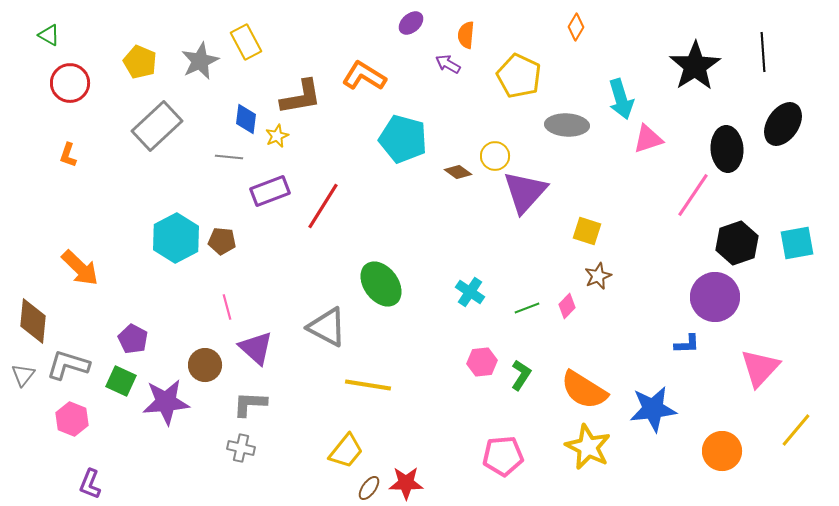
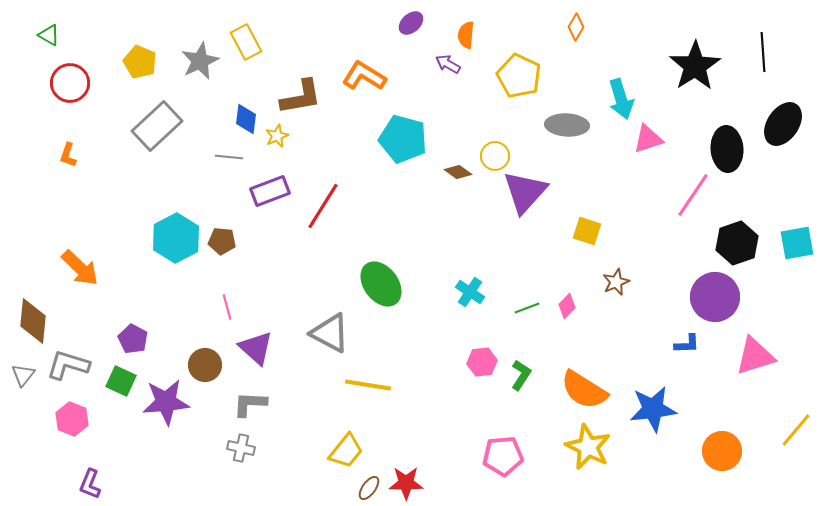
brown star at (598, 276): moved 18 px right, 6 px down
gray triangle at (327, 327): moved 3 px right, 6 px down
pink triangle at (760, 368): moved 5 px left, 12 px up; rotated 30 degrees clockwise
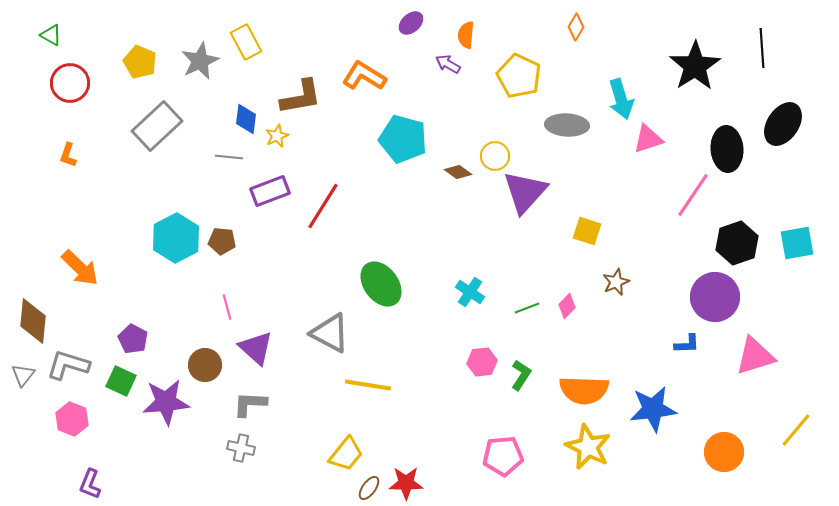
green triangle at (49, 35): moved 2 px right
black line at (763, 52): moved 1 px left, 4 px up
orange semicircle at (584, 390): rotated 30 degrees counterclockwise
yellow trapezoid at (346, 451): moved 3 px down
orange circle at (722, 451): moved 2 px right, 1 px down
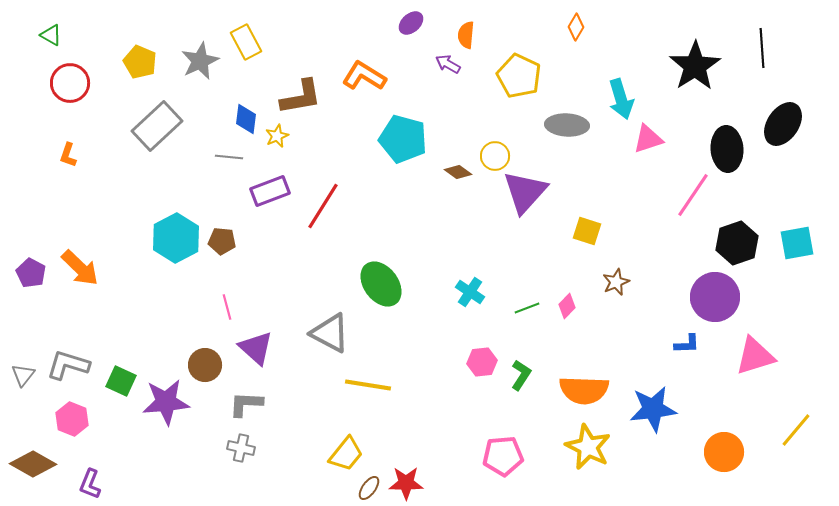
brown diamond at (33, 321): moved 143 px down; rotated 66 degrees counterclockwise
purple pentagon at (133, 339): moved 102 px left, 66 px up
gray L-shape at (250, 404): moved 4 px left
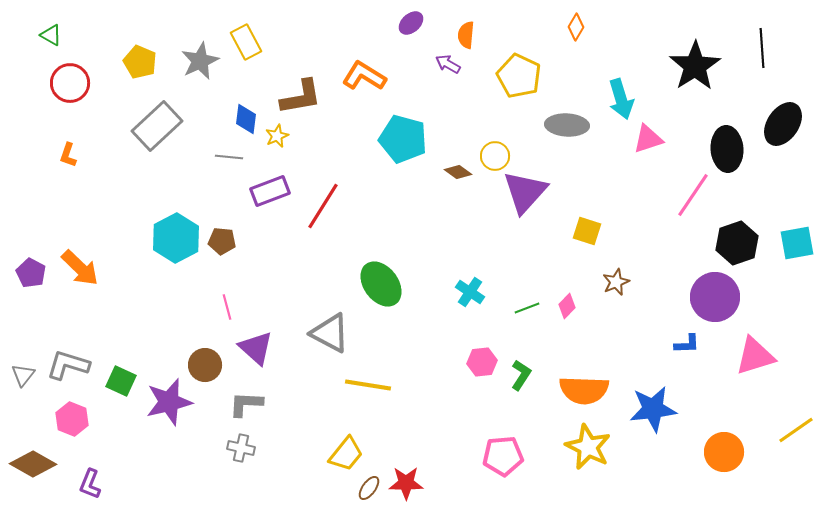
purple star at (166, 402): moved 3 px right; rotated 9 degrees counterclockwise
yellow line at (796, 430): rotated 15 degrees clockwise
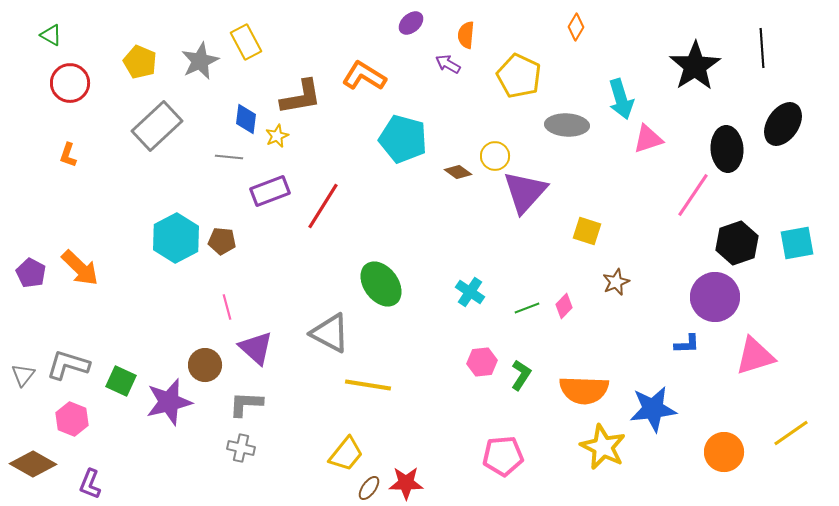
pink diamond at (567, 306): moved 3 px left
yellow line at (796, 430): moved 5 px left, 3 px down
yellow star at (588, 447): moved 15 px right
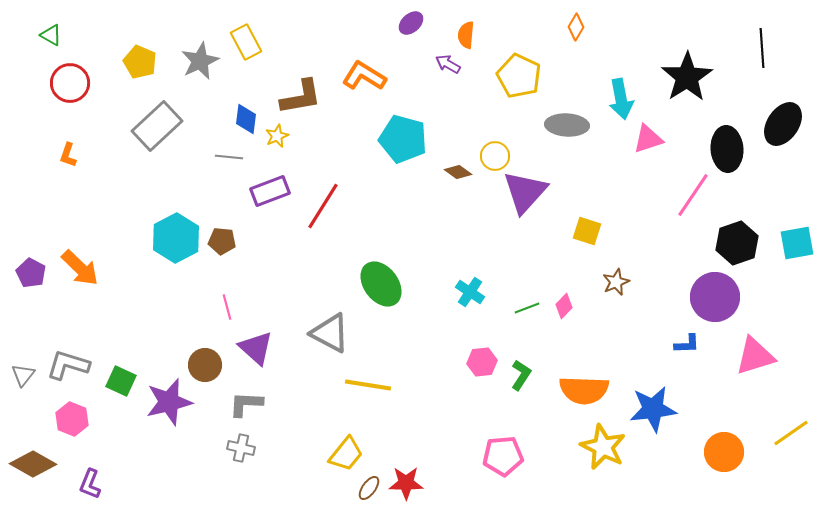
black star at (695, 66): moved 8 px left, 11 px down
cyan arrow at (621, 99): rotated 6 degrees clockwise
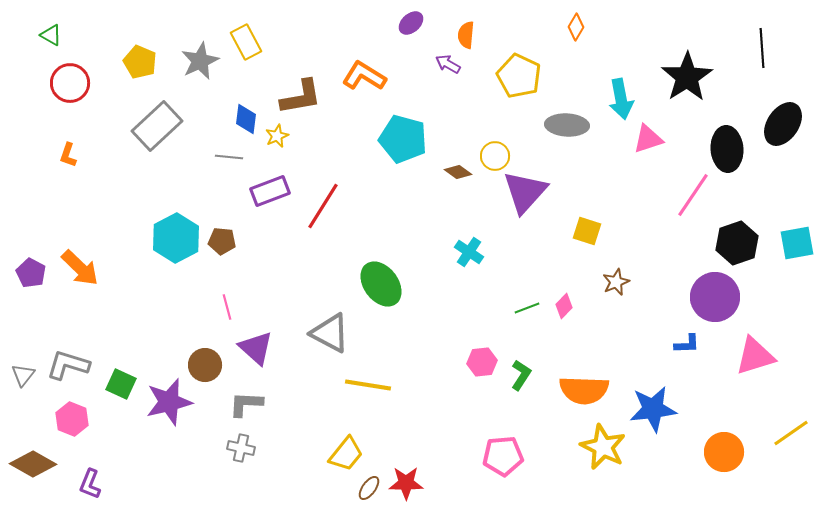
cyan cross at (470, 292): moved 1 px left, 40 px up
green square at (121, 381): moved 3 px down
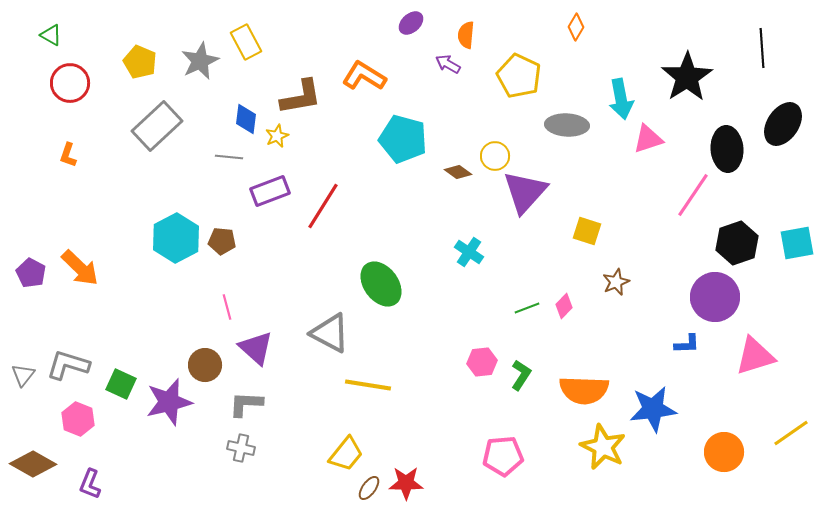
pink hexagon at (72, 419): moved 6 px right
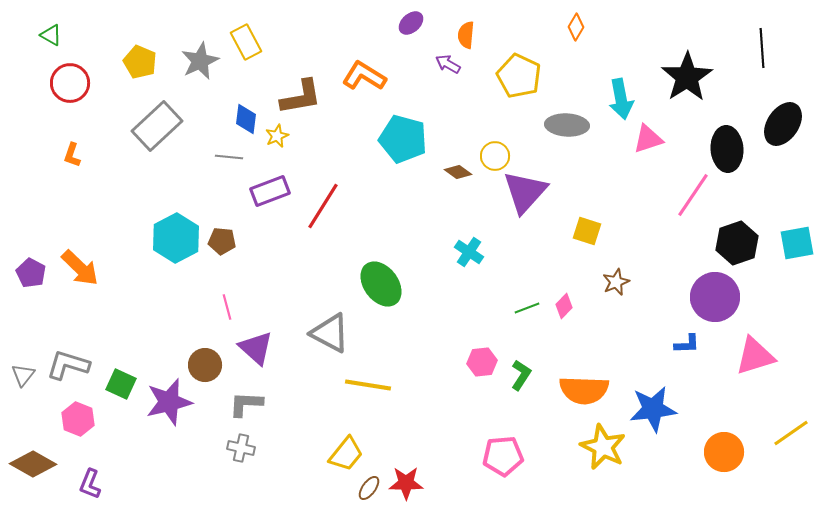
orange L-shape at (68, 155): moved 4 px right
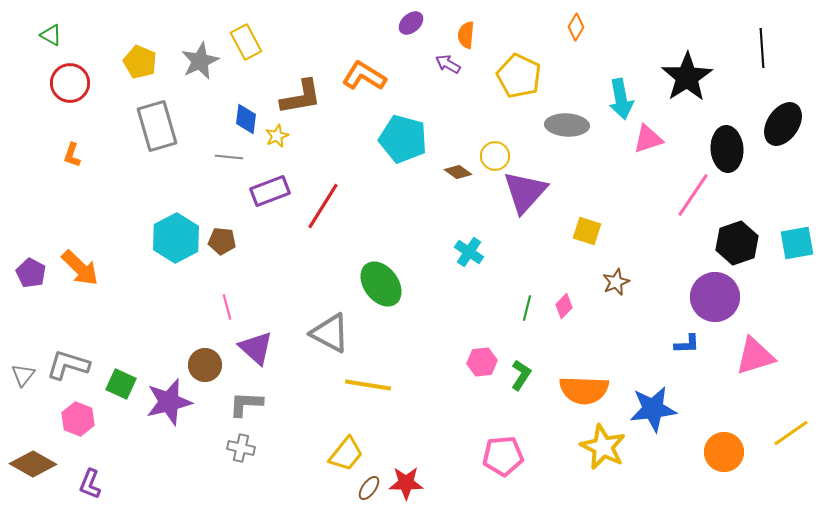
gray rectangle at (157, 126): rotated 63 degrees counterclockwise
green line at (527, 308): rotated 55 degrees counterclockwise
